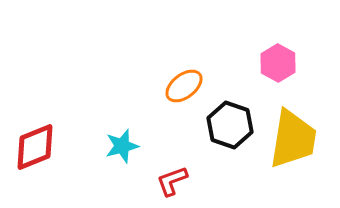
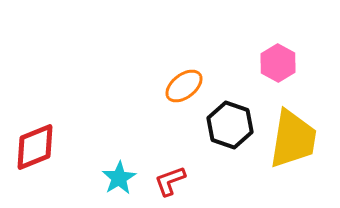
cyan star: moved 3 px left, 32 px down; rotated 16 degrees counterclockwise
red L-shape: moved 2 px left
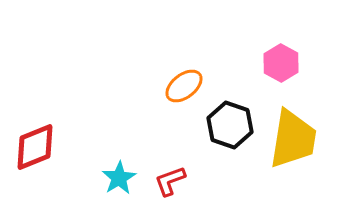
pink hexagon: moved 3 px right
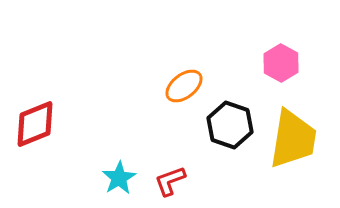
red diamond: moved 23 px up
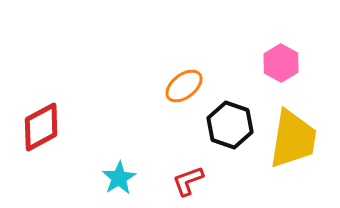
red diamond: moved 6 px right, 3 px down; rotated 6 degrees counterclockwise
red L-shape: moved 18 px right
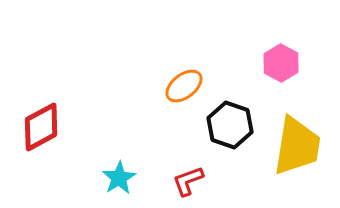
yellow trapezoid: moved 4 px right, 7 px down
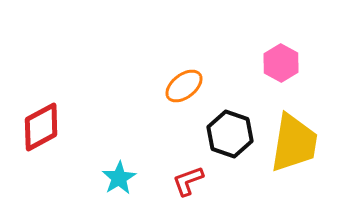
black hexagon: moved 9 px down
yellow trapezoid: moved 3 px left, 3 px up
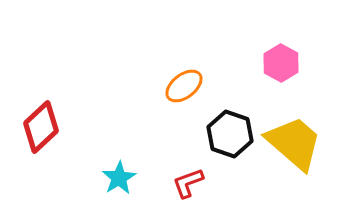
red diamond: rotated 15 degrees counterclockwise
yellow trapezoid: rotated 58 degrees counterclockwise
red L-shape: moved 2 px down
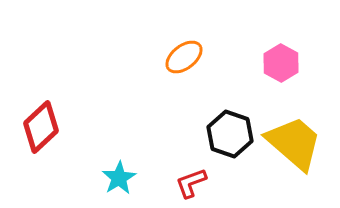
orange ellipse: moved 29 px up
red L-shape: moved 3 px right
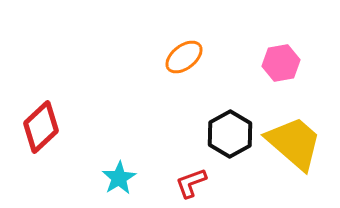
pink hexagon: rotated 21 degrees clockwise
black hexagon: rotated 12 degrees clockwise
